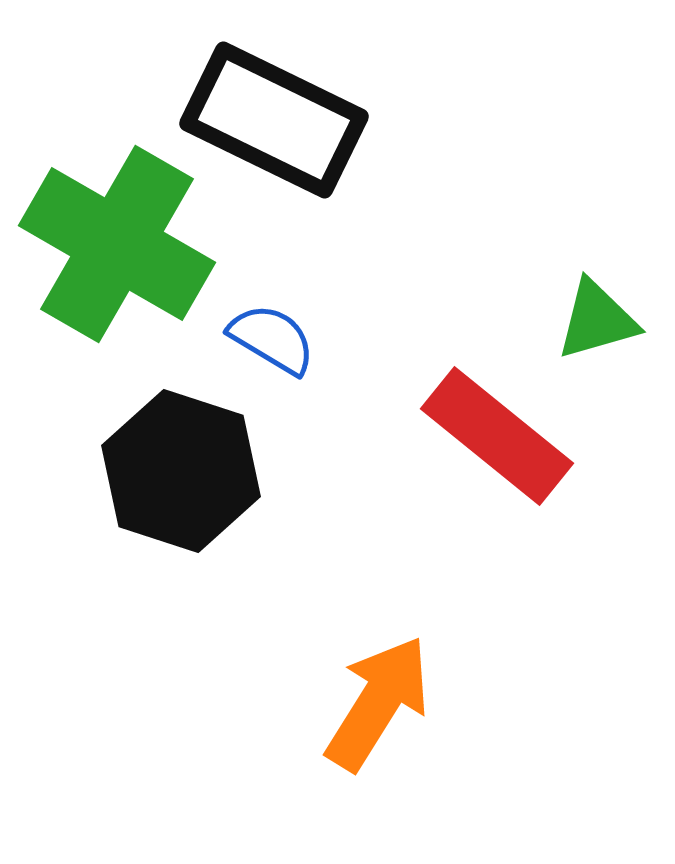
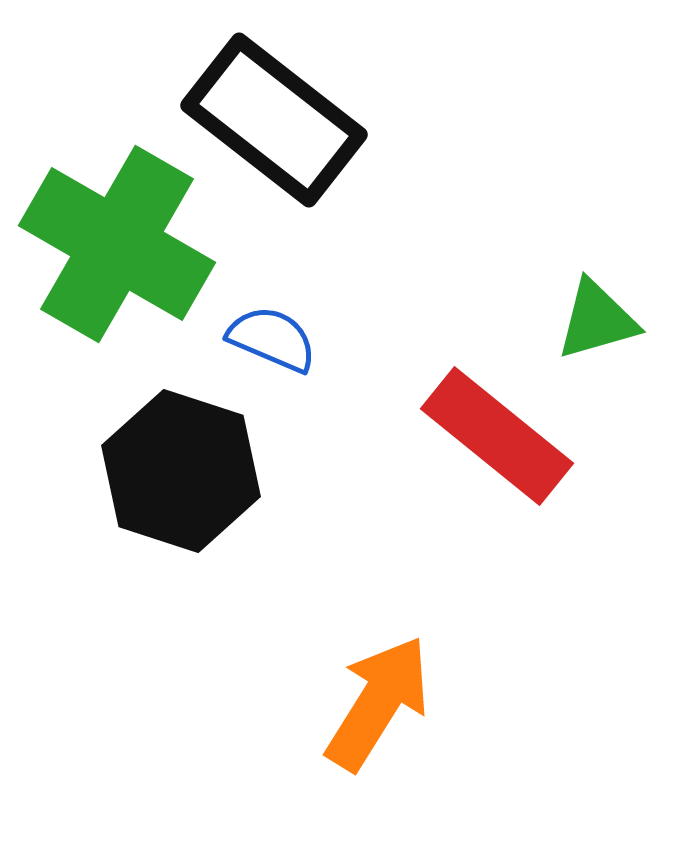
black rectangle: rotated 12 degrees clockwise
blue semicircle: rotated 8 degrees counterclockwise
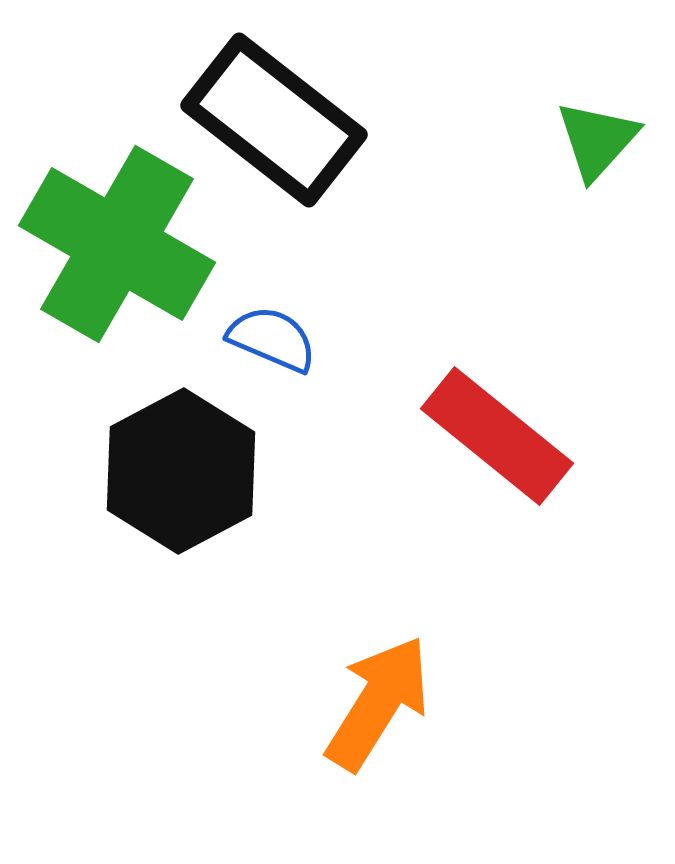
green triangle: moved 180 px up; rotated 32 degrees counterclockwise
black hexagon: rotated 14 degrees clockwise
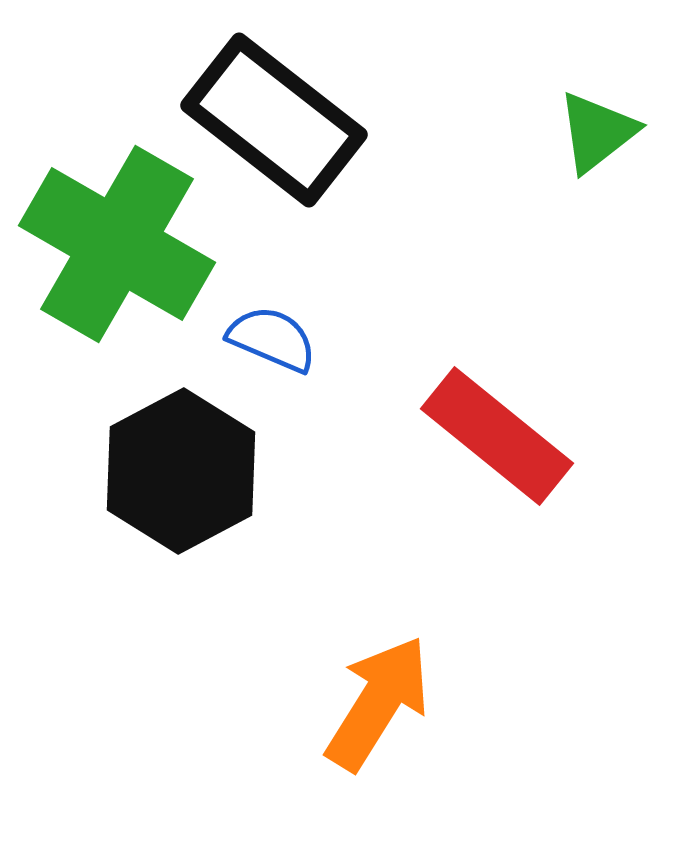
green triangle: moved 8 px up; rotated 10 degrees clockwise
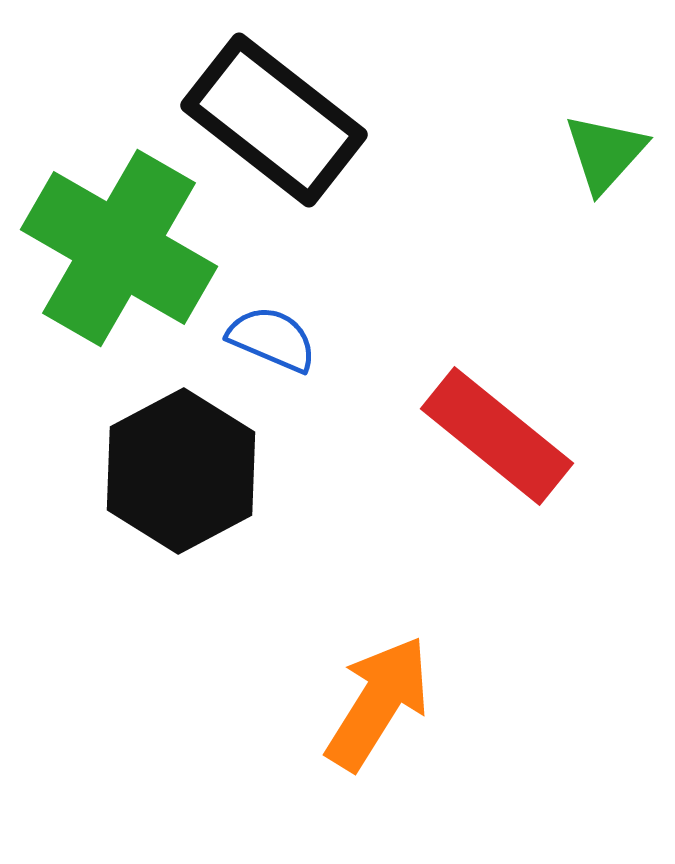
green triangle: moved 8 px right, 21 px down; rotated 10 degrees counterclockwise
green cross: moved 2 px right, 4 px down
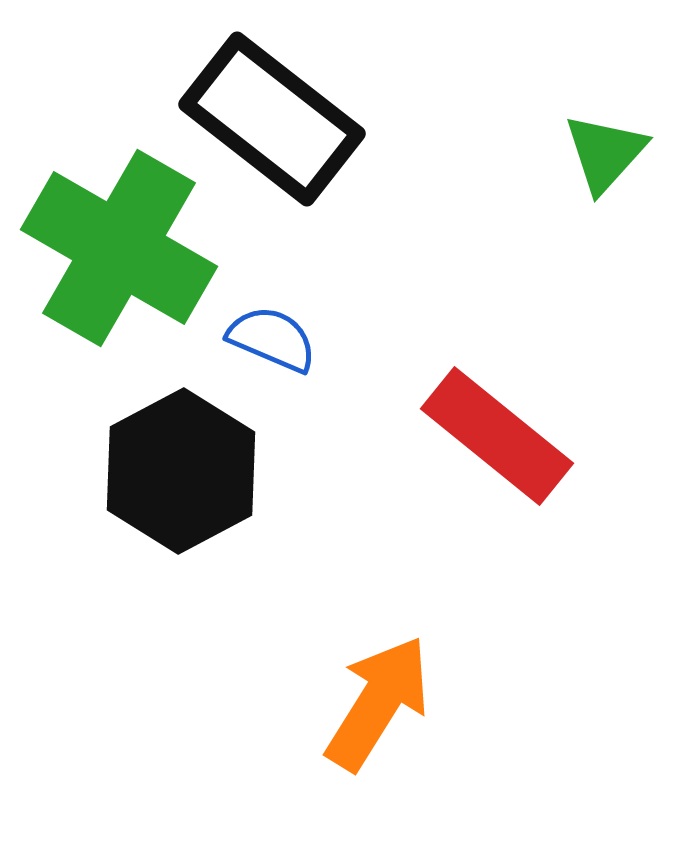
black rectangle: moved 2 px left, 1 px up
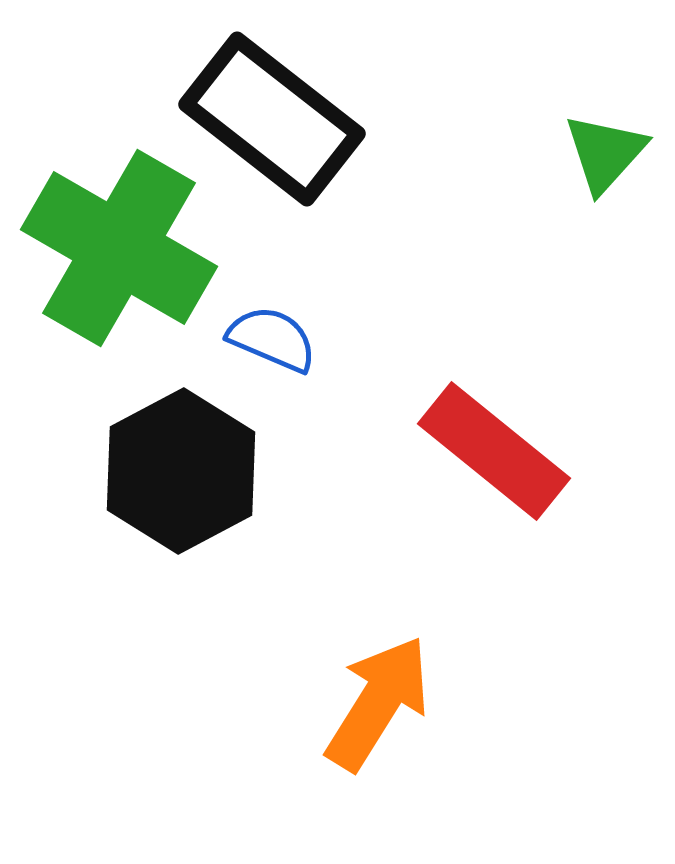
red rectangle: moved 3 px left, 15 px down
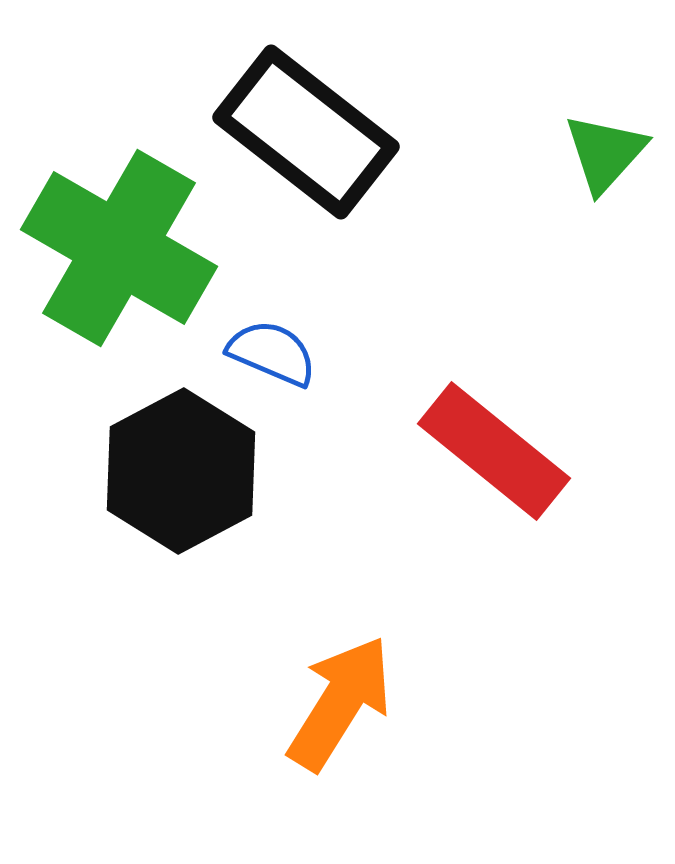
black rectangle: moved 34 px right, 13 px down
blue semicircle: moved 14 px down
orange arrow: moved 38 px left
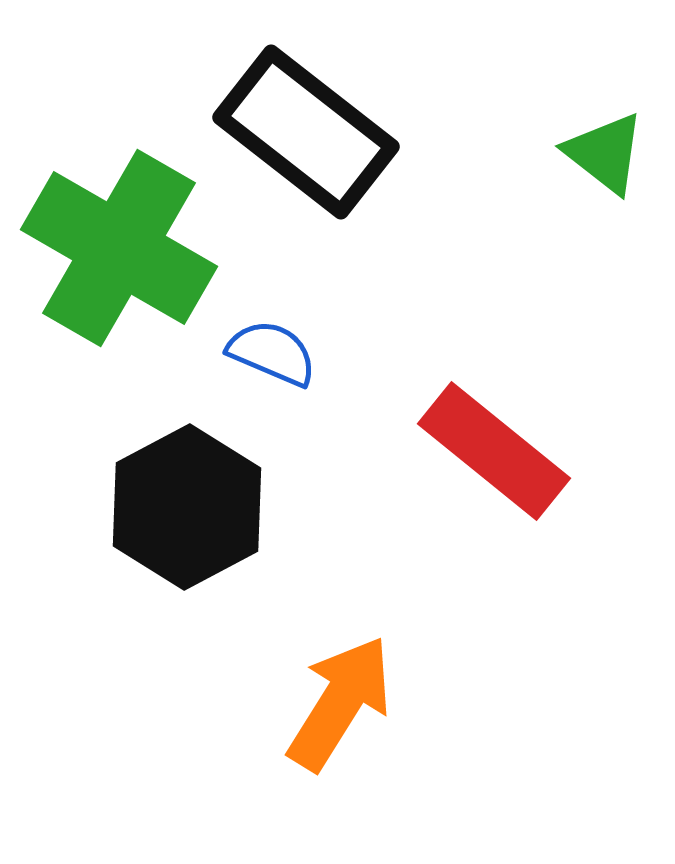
green triangle: rotated 34 degrees counterclockwise
black hexagon: moved 6 px right, 36 px down
